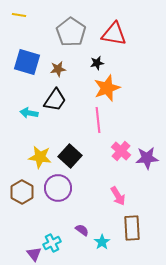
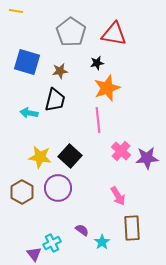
yellow line: moved 3 px left, 4 px up
brown star: moved 2 px right, 2 px down
black trapezoid: rotated 20 degrees counterclockwise
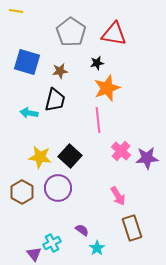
brown rectangle: rotated 15 degrees counterclockwise
cyan star: moved 5 px left, 6 px down
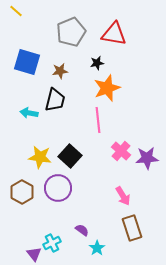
yellow line: rotated 32 degrees clockwise
gray pentagon: rotated 16 degrees clockwise
pink arrow: moved 5 px right
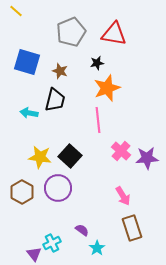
brown star: rotated 28 degrees clockwise
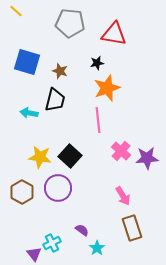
gray pentagon: moved 1 px left, 9 px up; rotated 28 degrees clockwise
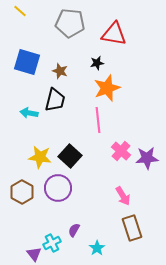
yellow line: moved 4 px right
purple semicircle: moved 8 px left; rotated 96 degrees counterclockwise
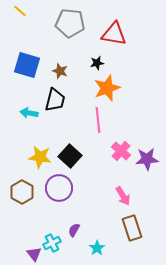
blue square: moved 3 px down
purple star: moved 1 px down
purple circle: moved 1 px right
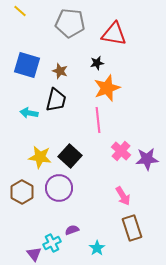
black trapezoid: moved 1 px right
purple semicircle: moved 2 px left; rotated 40 degrees clockwise
